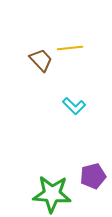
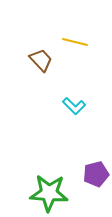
yellow line: moved 5 px right, 6 px up; rotated 20 degrees clockwise
purple pentagon: moved 3 px right, 2 px up
green star: moved 3 px left, 1 px up
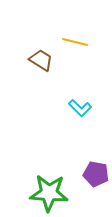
brown trapezoid: rotated 15 degrees counterclockwise
cyan L-shape: moved 6 px right, 2 px down
purple pentagon: rotated 25 degrees clockwise
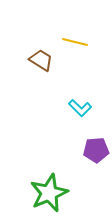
purple pentagon: moved 24 px up; rotated 15 degrees counterclockwise
green star: rotated 27 degrees counterclockwise
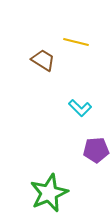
yellow line: moved 1 px right
brown trapezoid: moved 2 px right
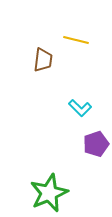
yellow line: moved 2 px up
brown trapezoid: rotated 65 degrees clockwise
purple pentagon: moved 6 px up; rotated 15 degrees counterclockwise
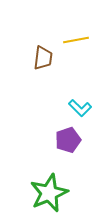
yellow line: rotated 25 degrees counterclockwise
brown trapezoid: moved 2 px up
purple pentagon: moved 28 px left, 4 px up
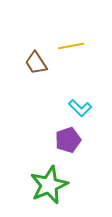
yellow line: moved 5 px left, 6 px down
brown trapezoid: moved 7 px left, 5 px down; rotated 140 degrees clockwise
green star: moved 8 px up
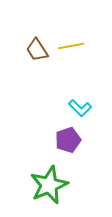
brown trapezoid: moved 1 px right, 13 px up
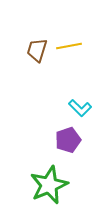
yellow line: moved 2 px left
brown trapezoid: rotated 50 degrees clockwise
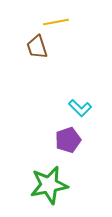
yellow line: moved 13 px left, 24 px up
brown trapezoid: moved 3 px up; rotated 35 degrees counterclockwise
green star: rotated 12 degrees clockwise
